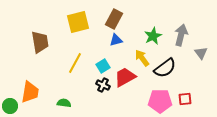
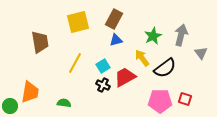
red square: rotated 24 degrees clockwise
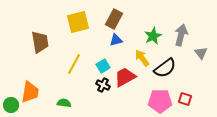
yellow line: moved 1 px left, 1 px down
green circle: moved 1 px right, 1 px up
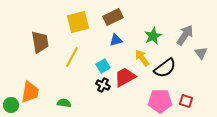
brown rectangle: moved 1 px left, 2 px up; rotated 36 degrees clockwise
gray arrow: moved 4 px right; rotated 20 degrees clockwise
yellow line: moved 2 px left, 7 px up
red square: moved 1 px right, 2 px down
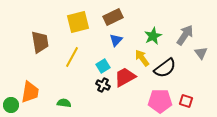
blue triangle: rotated 32 degrees counterclockwise
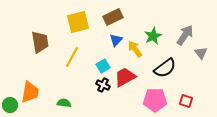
yellow arrow: moved 7 px left, 9 px up
pink pentagon: moved 5 px left, 1 px up
green circle: moved 1 px left
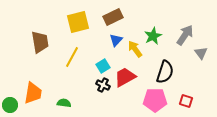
black semicircle: moved 4 px down; rotated 35 degrees counterclockwise
orange trapezoid: moved 3 px right, 1 px down
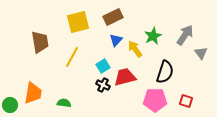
red trapezoid: rotated 15 degrees clockwise
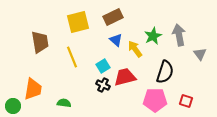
gray arrow: moved 6 px left; rotated 45 degrees counterclockwise
blue triangle: rotated 32 degrees counterclockwise
gray triangle: moved 1 px left, 1 px down
yellow line: rotated 50 degrees counterclockwise
orange trapezoid: moved 4 px up
green circle: moved 3 px right, 1 px down
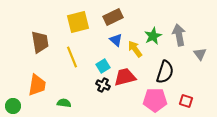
orange trapezoid: moved 4 px right, 4 px up
